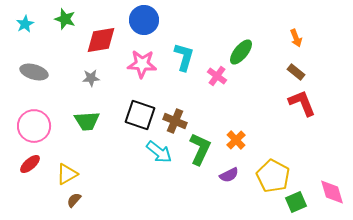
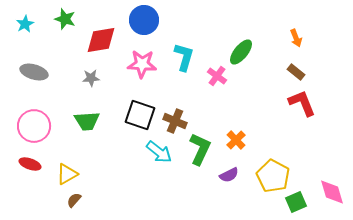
red ellipse: rotated 60 degrees clockwise
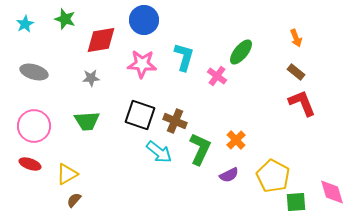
green square: rotated 20 degrees clockwise
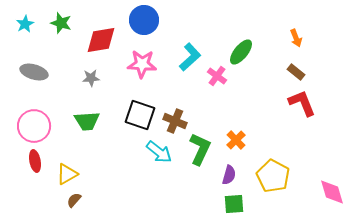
green star: moved 4 px left, 4 px down
cyan L-shape: moved 6 px right; rotated 32 degrees clockwise
red ellipse: moved 5 px right, 3 px up; rotated 60 degrees clockwise
purple semicircle: rotated 48 degrees counterclockwise
green square: moved 62 px left, 2 px down
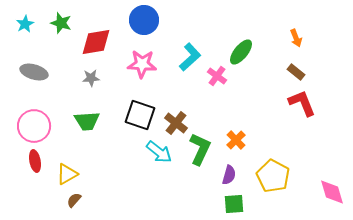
red diamond: moved 5 px left, 2 px down
brown cross: moved 1 px right, 2 px down; rotated 15 degrees clockwise
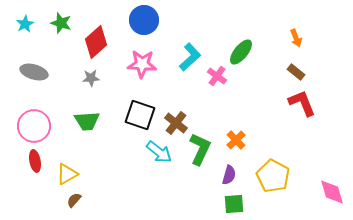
red diamond: rotated 32 degrees counterclockwise
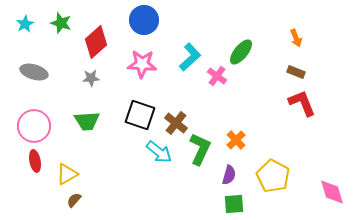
brown rectangle: rotated 18 degrees counterclockwise
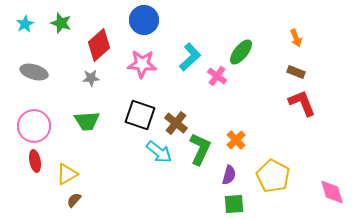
red diamond: moved 3 px right, 3 px down
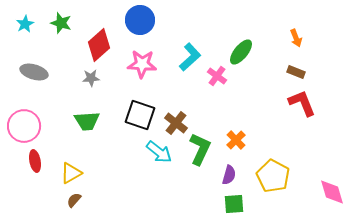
blue circle: moved 4 px left
pink circle: moved 10 px left
yellow triangle: moved 4 px right, 1 px up
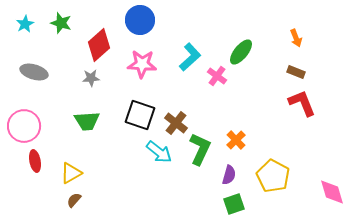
green square: rotated 15 degrees counterclockwise
